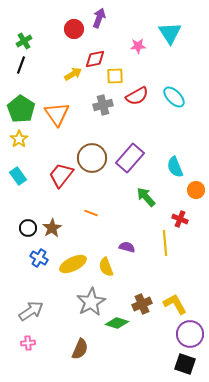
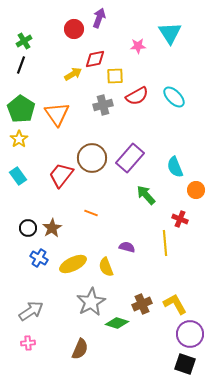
green arrow: moved 2 px up
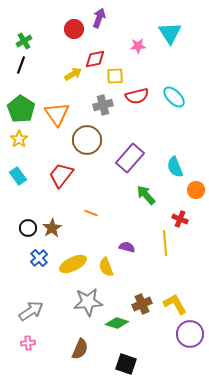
red semicircle: rotated 15 degrees clockwise
brown circle: moved 5 px left, 18 px up
blue cross: rotated 18 degrees clockwise
gray star: moved 3 px left; rotated 24 degrees clockwise
black square: moved 59 px left
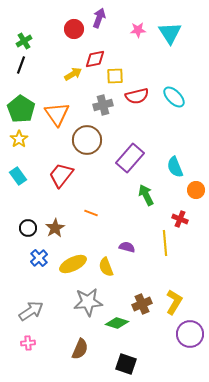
pink star: moved 16 px up
green arrow: rotated 15 degrees clockwise
brown star: moved 3 px right
yellow L-shape: moved 1 px left, 2 px up; rotated 60 degrees clockwise
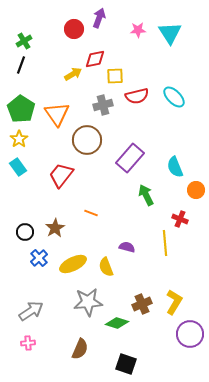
cyan rectangle: moved 9 px up
black circle: moved 3 px left, 4 px down
